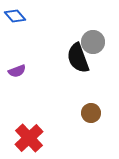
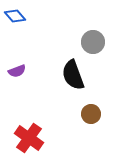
black semicircle: moved 5 px left, 17 px down
brown circle: moved 1 px down
red cross: rotated 12 degrees counterclockwise
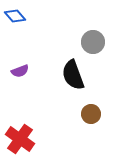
purple semicircle: moved 3 px right
red cross: moved 9 px left, 1 px down
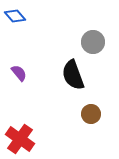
purple semicircle: moved 1 px left, 2 px down; rotated 108 degrees counterclockwise
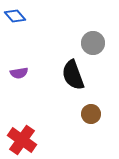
gray circle: moved 1 px down
purple semicircle: rotated 120 degrees clockwise
red cross: moved 2 px right, 1 px down
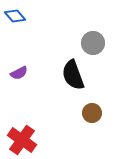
purple semicircle: rotated 18 degrees counterclockwise
brown circle: moved 1 px right, 1 px up
